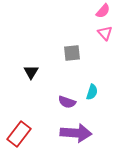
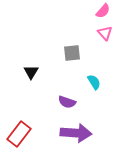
cyan semicircle: moved 2 px right, 10 px up; rotated 49 degrees counterclockwise
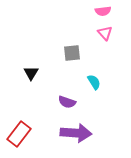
pink semicircle: rotated 42 degrees clockwise
black triangle: moved 1 px down
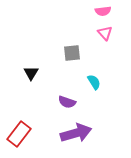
purple arrow: rotated 20 degrees counterclockwise
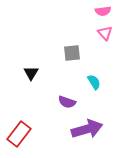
purple arrow: moved 11 px right, 4 px up
